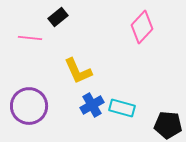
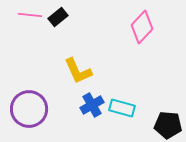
pink line: moved 23 px up
purple circle: moved 3 px down
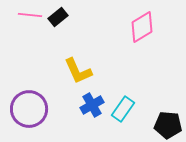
pink diamond: rotated 16 degrees clockwise
cyan rectangle: moved 1 px right, 1 px down; rotated 70 degrees counterclockwise
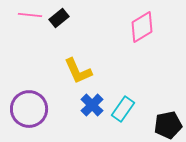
black rectangle: moved 1 px right, 1 px down
blue cross: rotated 15 degrees counterclockwise
black pentagon: rotated 16 degrees counterclockwise
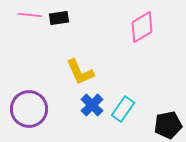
black rectangle: rotated 30 degrees clockwise
yellow L-shape: moved 2 px right, 1 px down
